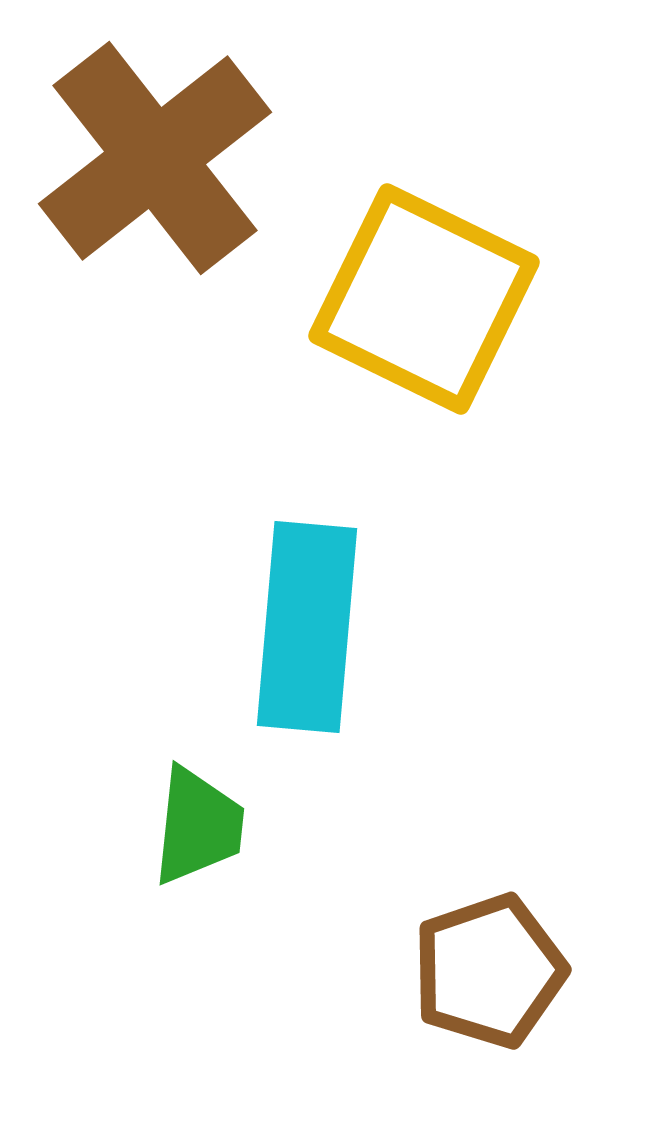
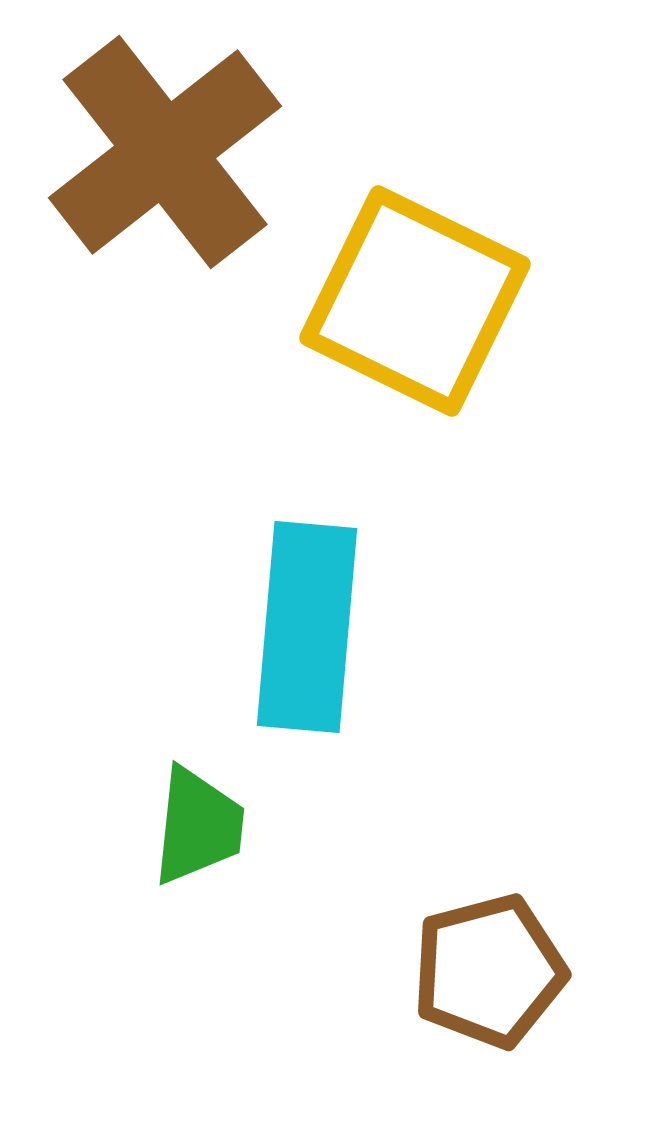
brown cross: moved 10 px right, 6 px up
yellow square: moved 9 px left, 2 px down
brown pentagon: rotated 4 degrees clockwise
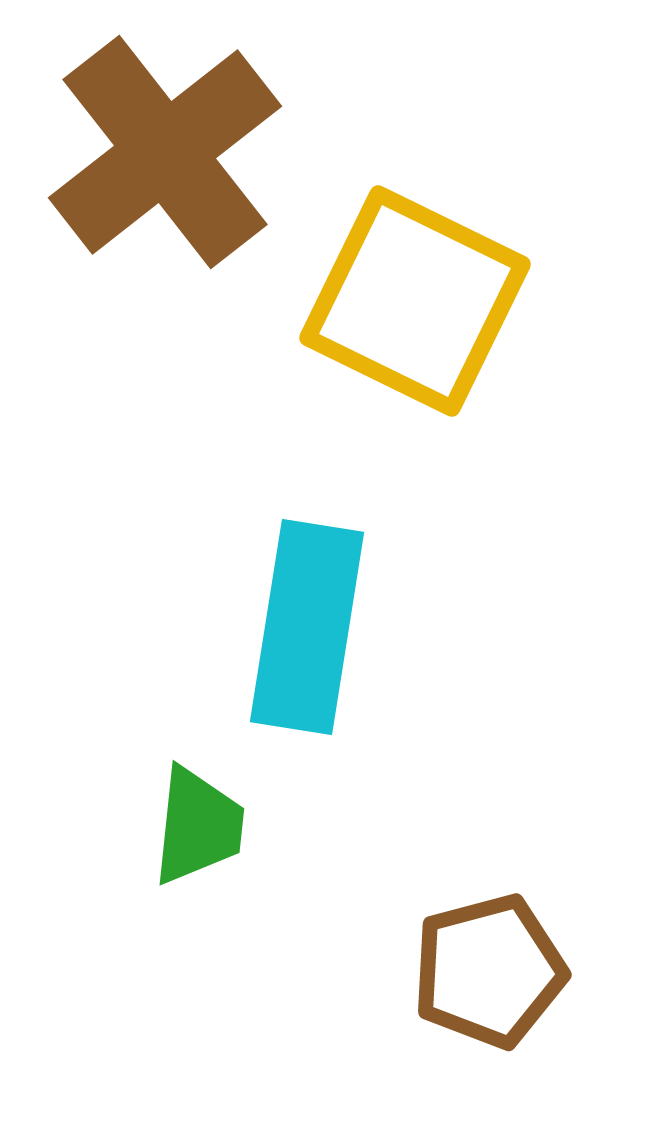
cyan rectangle: rotated 4 degrees clockwise
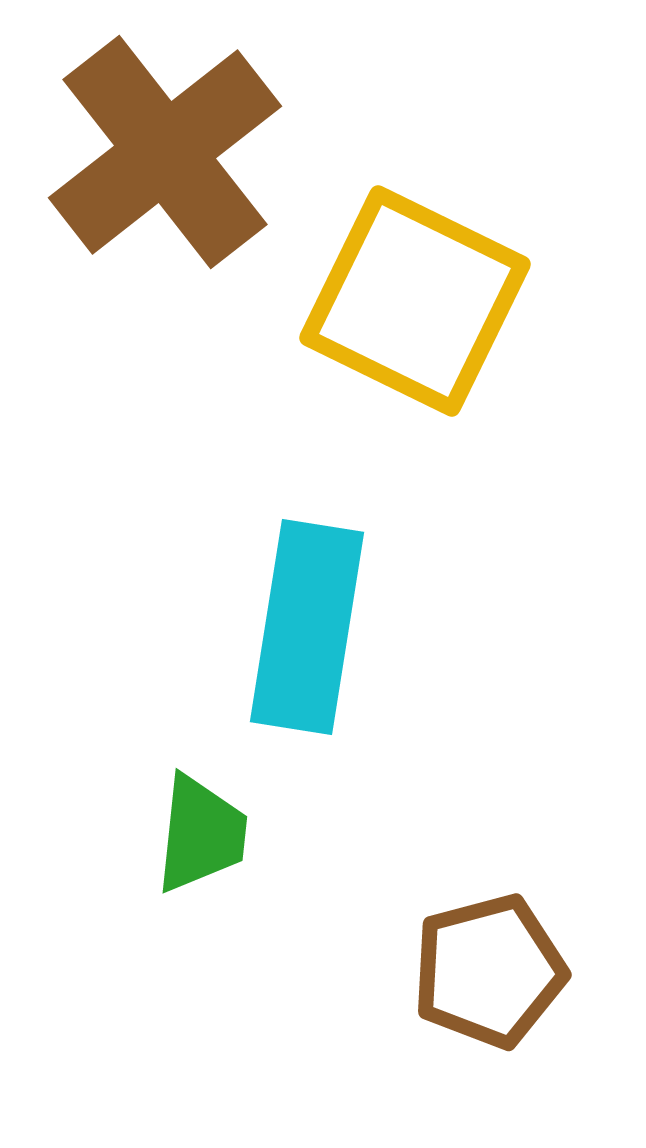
green trapezoid: moved 3 px right, 8 px down
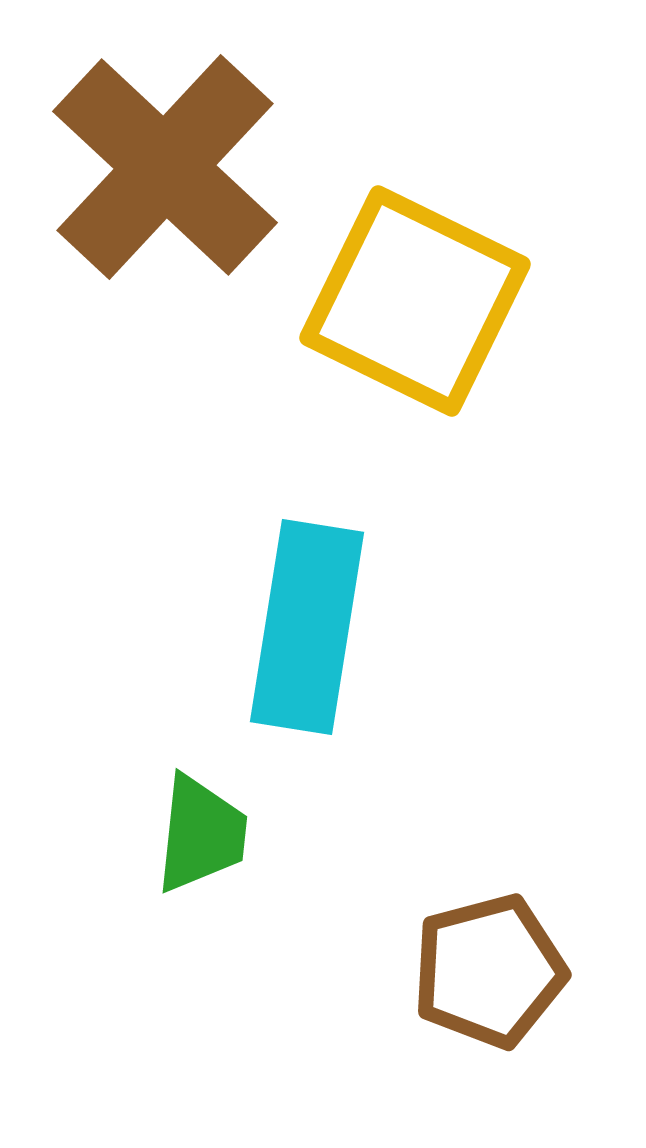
brown cross: moved 15 px down; rotated 9 degrees counterclockwise
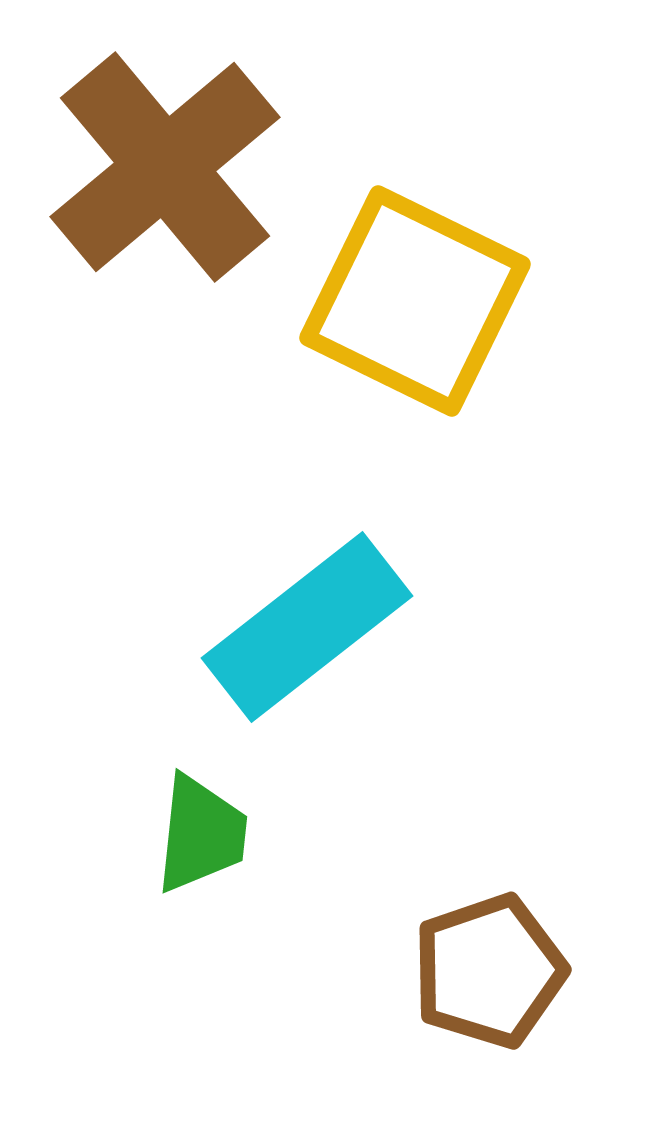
brown cross: rotated 7 degrees clockwise
cyan rectangle: rotated 43 degrees clockwise
brown pentagon: rotated 4 degrees counterclockwise
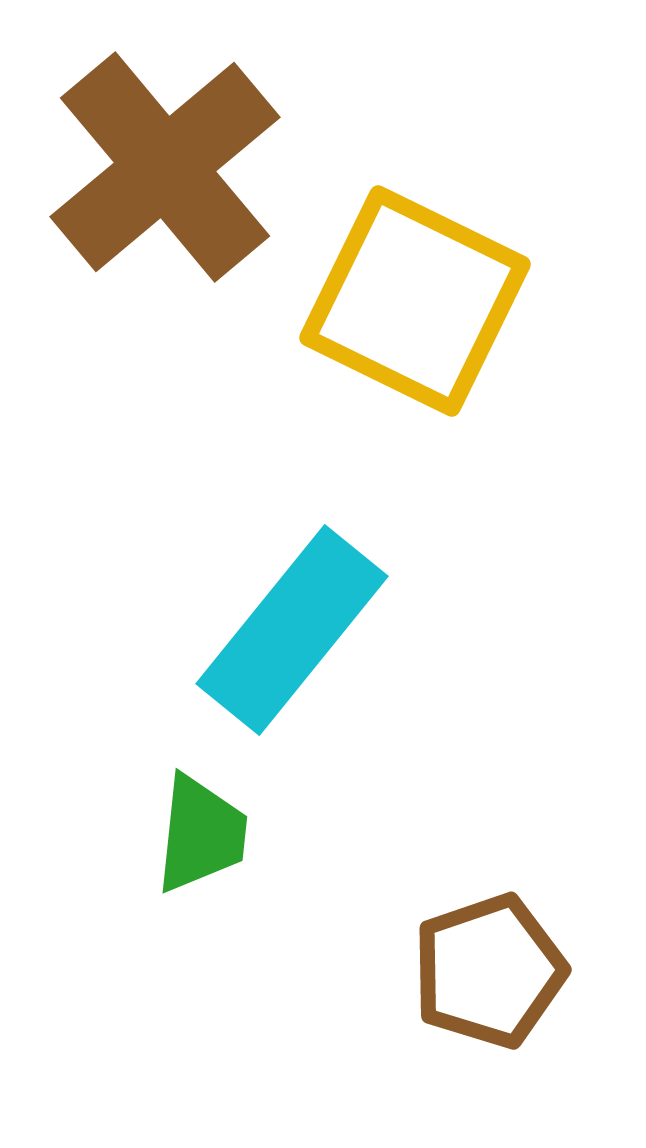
cyan rectangle: moved 15 px left, 3 px down; rotated 13 degrees counterclockwise
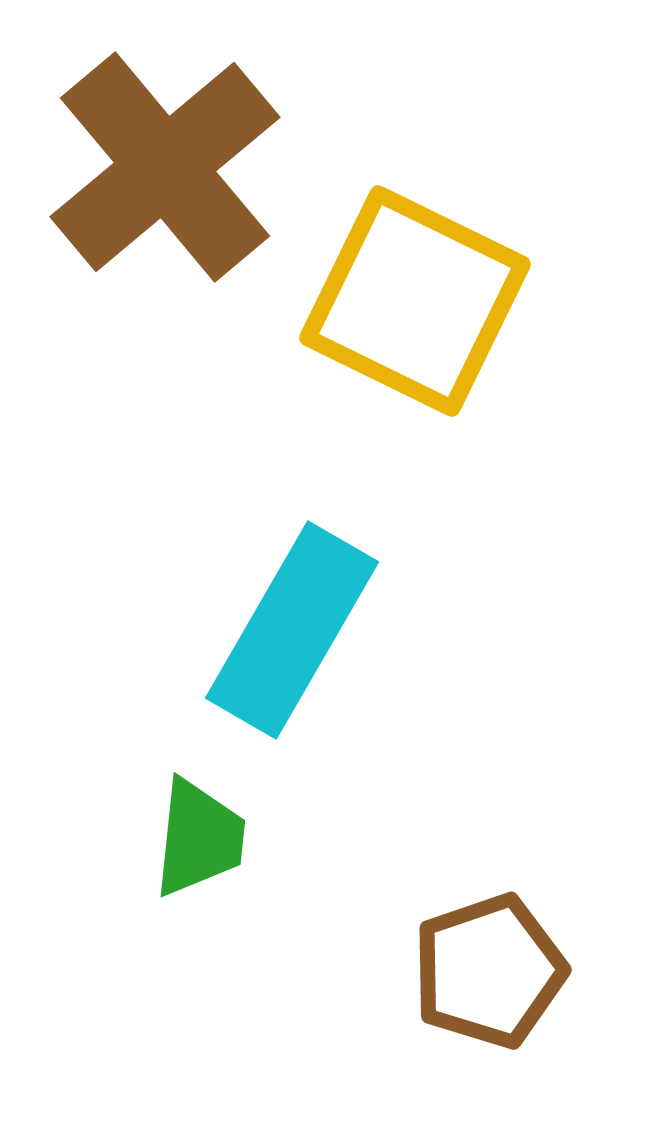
cyan rectangle: rotated 9 degrees counterclockwise
green trapezoid: moved 2 px left, 4 px down
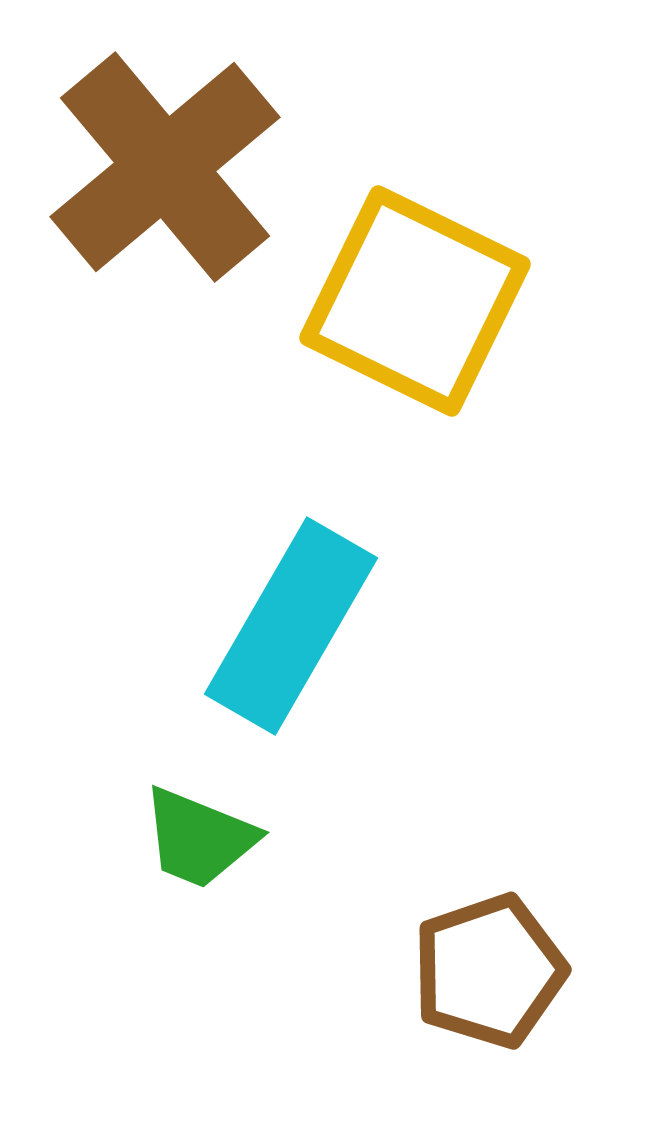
cyan rectangle: moved 1 px left, 4 px up
green trapezoid: rotated 106 degrees clockwise
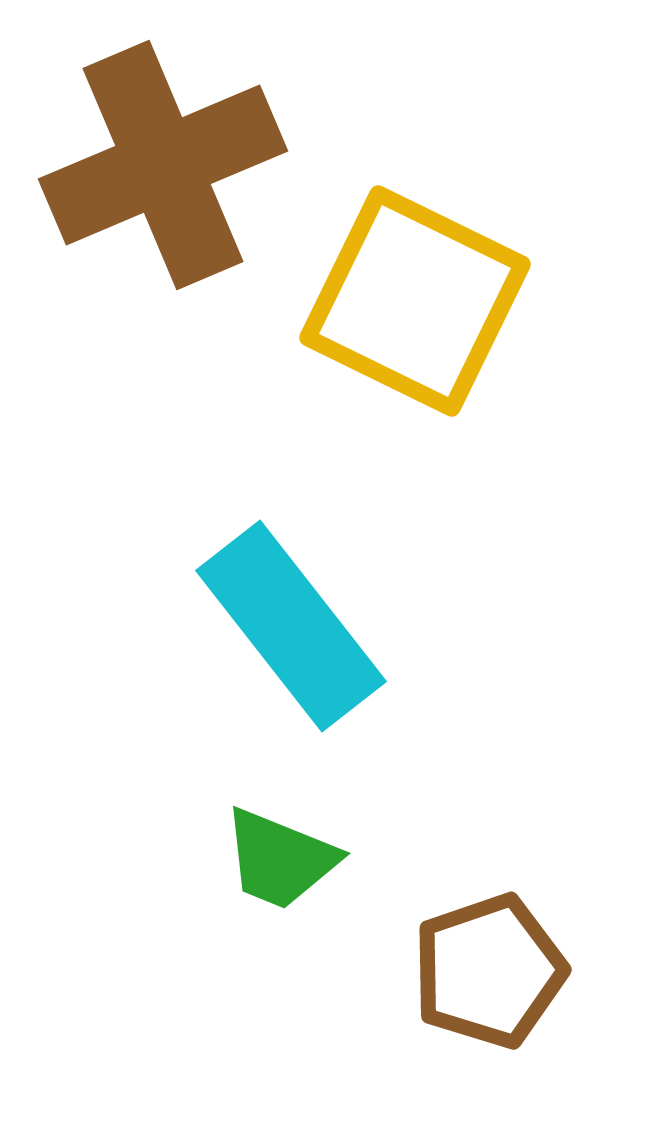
brown cross: moved 2 px left, 2 px up; rotated 17 degrees clockwise
cyan rectangle: rotated 68 degrees counterclockwise
green trapezoid: moved 81 px right, 21 px down
